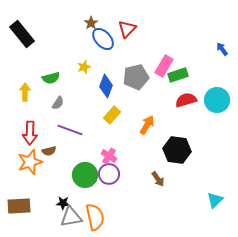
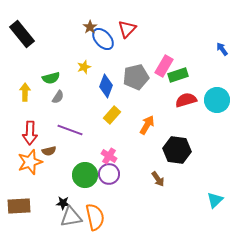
brown star: moved 1 px left, 4 px down
gray semicircle: moved 6 px up
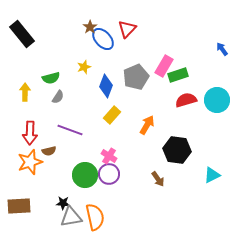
gray pentagon: rotated 10 degrees counterclockwise
cyan triangle: moved 3 px left, 25 px up; rotated 18 degrees clockwise
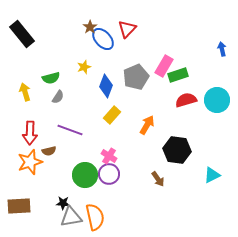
blue arrow: rotated 24 degrees clockwise
yellow arrow: rotated 18 degrees counterclockwise
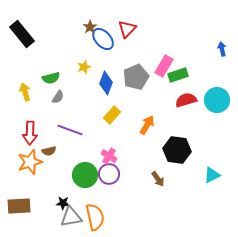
blue diamond: moved 3 px up
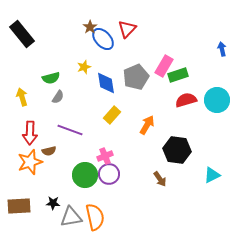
blue diamond: rotated 30 degrees counterclockwise
yellow arrow: moved 3 px left, 5 px down
pink cross: moved 4 px left; rotated 35 degrees clockwise
brown arrow: moved 2 px right
black star: moved 10 px left
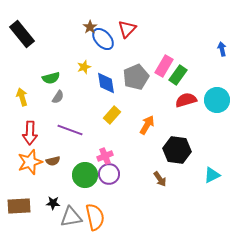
green rectangle: rotated 36 degrees counterclockwise
brown semicircle: moved 4 px right, 10 px down
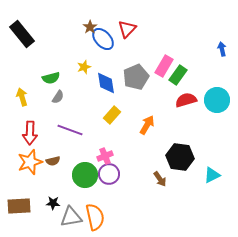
black hexagon: moved 3 px right, 7 px down
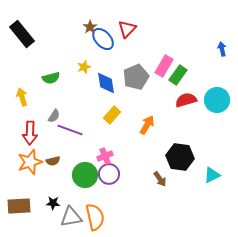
gray semicircle: moved 4 px left, 19 px down
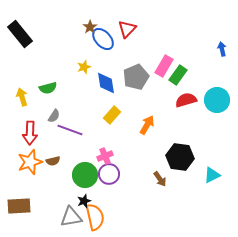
black rectangle: moved 2 px left
green semicircle: moved 3 px left, 10 px down
black star: moved 31 px right, 2 px up; rotated 24 degrees counterclockwise
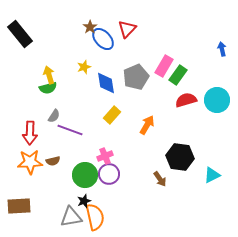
yellow arrow: moved 27 px right, 22 px up
orange star: rotated 15 degrees clockwise
